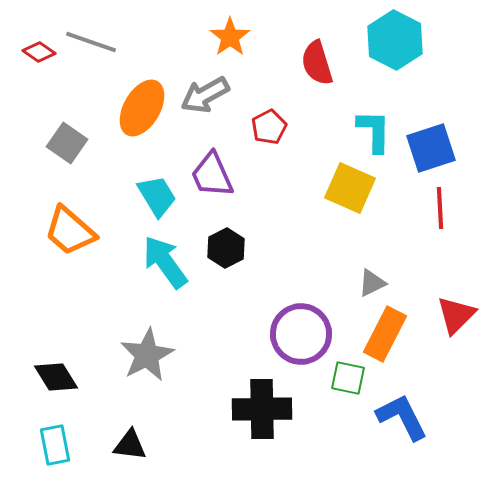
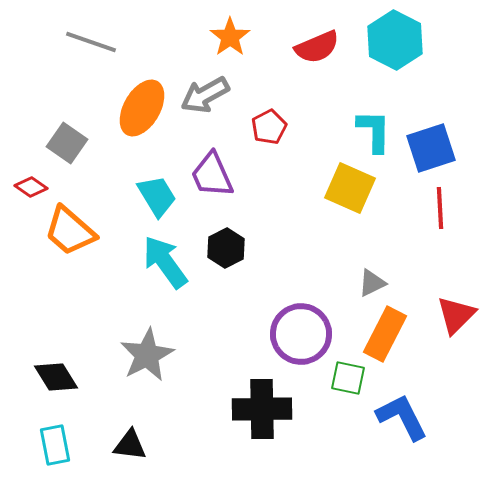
red diamond: moved 8 px left, 135 px down
red semicircle: moved 16 px up; rotated 96 degrees counterclockwise
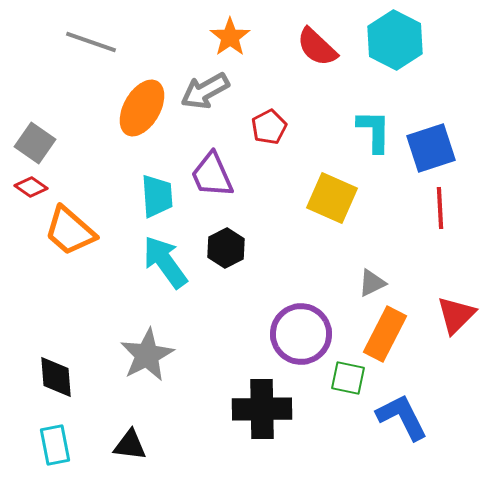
red semicircle: rotated 66 degrees clockwise
gray arrow: moved 4 px up
gray square: moved 32 px left
yellow square: moved 18 px left, 10 px down
cyan trapezoid: rotated 27 degrees clockwise
black diamond: rotated 27 degrees clockwise
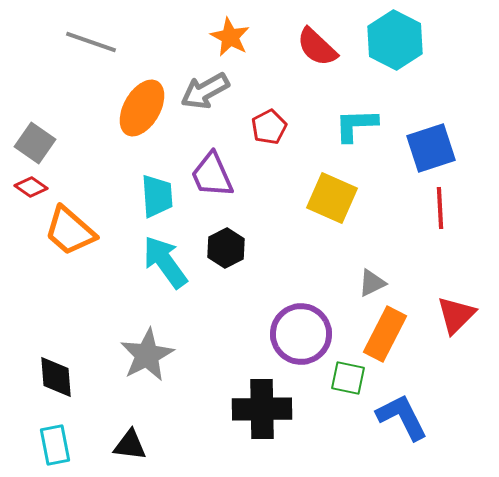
orange star: rotated 9 degrees counterclockwise
cyan L-shape: moved 18 px left, 6 px up; rotated 93 degrees counterclockwise
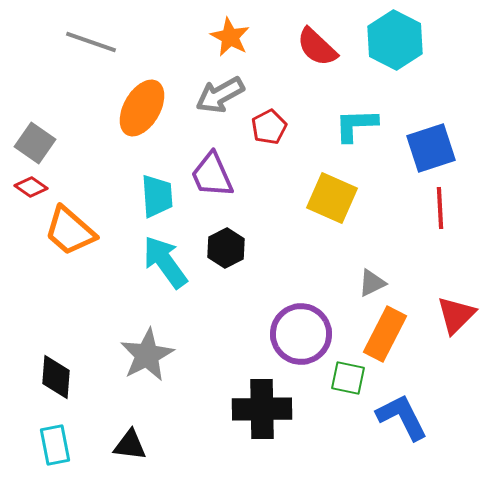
gray arrow: moved 15 px right, 4 px down
black diamond: rotated 9 degrees clockwise
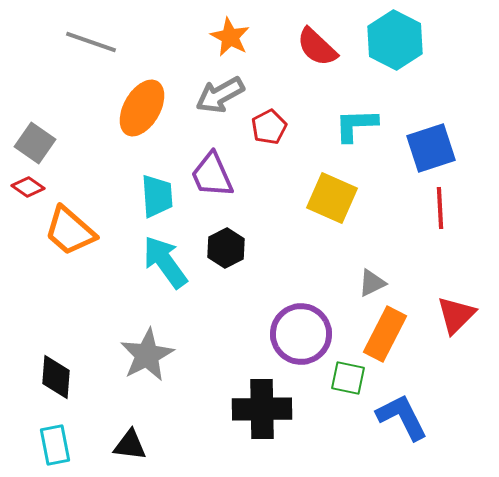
red diamond: moved 3 px left
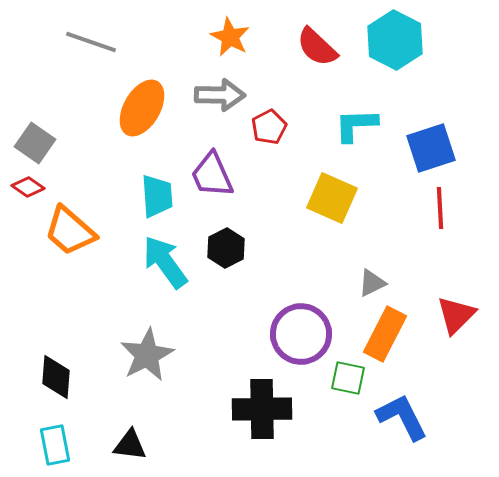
gray arrow: rotated 150 degrees counterclockwise
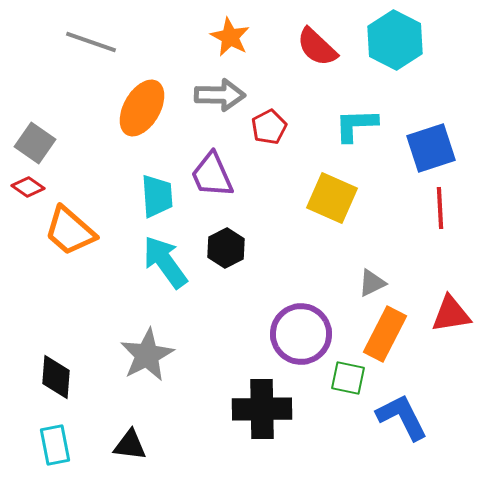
red triangle: moved 5 px left, 1 px up; rotated 36 degrees clockwise
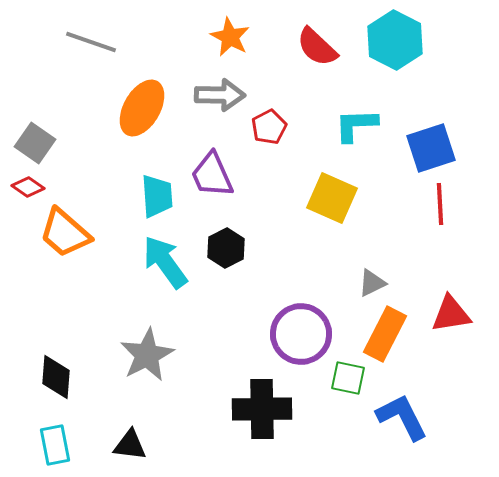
red line: moved 4 px up
orange trapezoid: moved 5 px left, 2 px down
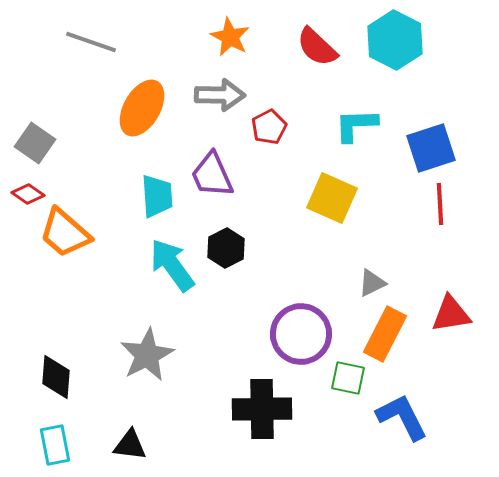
red diamond: moved 7 px down
cyan arrow: moved 7 px right, 3 px down
